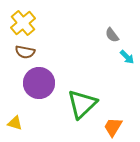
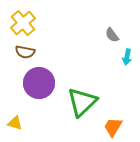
cyan arrow: rotated 56 degrees clockwise
green triangle: moved 2 px up
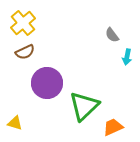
brown semicircle: rotated 36 degrees counterclockwise
purple circle: moved 8 px right
green triangle: moved 2 px right, 4 px down
orange trapezoid: rotated 35 degrees clockwise
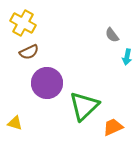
yellow cross: rotated 20 degrees counterclockwise
brown semicircle: moved 4 px right
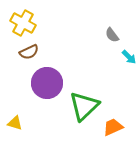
cyan arrow: moved 2 px right; rotated 56 degrees counterclockwise
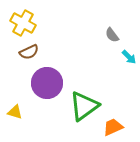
green triangle: rotated 8 degrees clockwise
yellow triangle: moved 11 px up
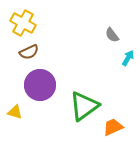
cyan arrow: moved 1 px left, 1 px down; rotated 105 degrees counterclockwise
purple circle: moved 7 px left, 2 px down
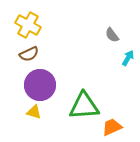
yellow cross: moved 5 px right, 2 px down
brown semicircle: moved 2 px down
green triangle: rotated 32 degrees clockwise
yellow triangle: moved 19 px right
orange trapezoid: moved 1 px left
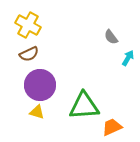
gray semicircle: moved 1 px left, 2 px down
yellow triangle: moved 3 px right
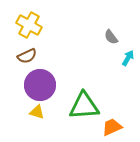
yellow cross: moved 1 px right
brown semicircle: moved 2 px left, 2 px down
